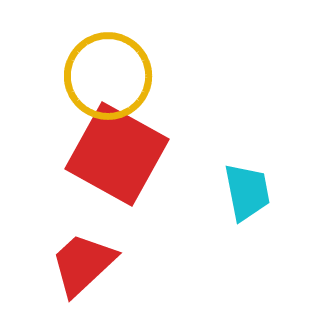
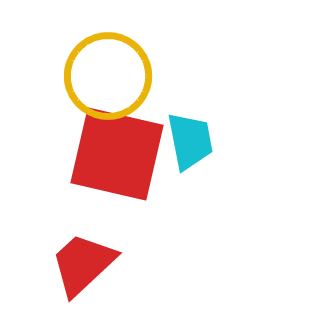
red square: rotated 16 degrees counterclockwise
cyan trapezoid: moved 57 px left, 51 px up
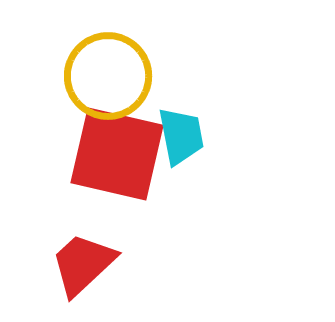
cyan trapezoid: moved 9 px left, 5 px up
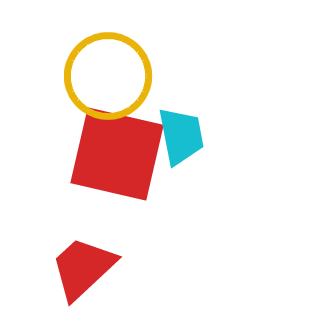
red trapezoid: moved 4 px down
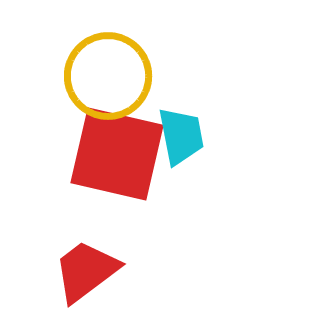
red trapezoid: moved 3 px right, 3 px down; rotated 6 degrees clockwise
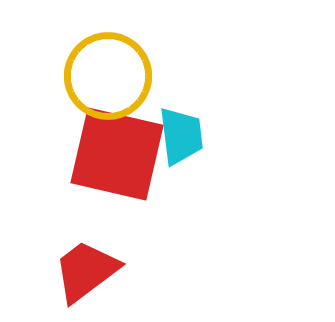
cyan trapezoid: rotated 4 degrees clockwise
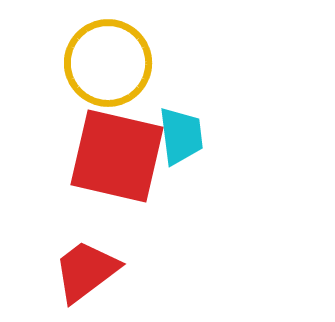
yellow circle: moved 13 px up
red square: moved 2 px down
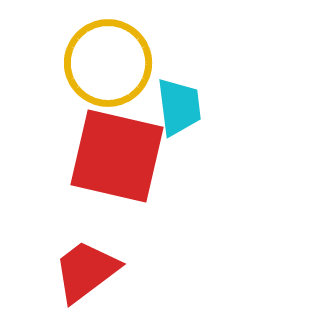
cyan trapezoid: moved 2 px left, 29 px up
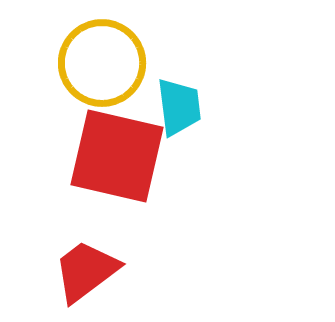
yellow circle: moved 6 px left
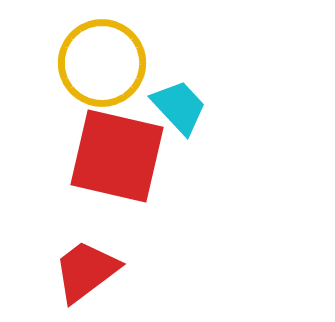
cyan trapezoid: rotated 36 degrees counterclockwise
